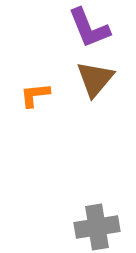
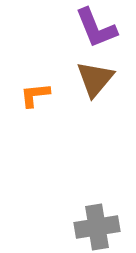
purple L-shape: moved 7 px right
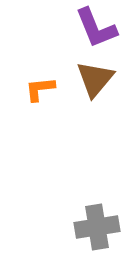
orange L-shape: moved 5 px right, 6 px up
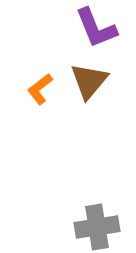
brown triangle: moved 6 px left, 2 px down
orange L-shape: rotated 32 degrees counterclockwise
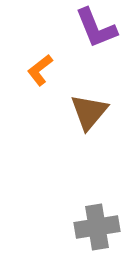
brown triangle: moved 31 px down
orange L-shape: moved 19 px up
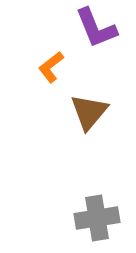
orange L-shape: moved 11 px right, 3 px up
gray cross: moved 9 px up
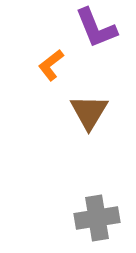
orange L-shape: moved 2 px up
brown triangle: rotated 9 degrees counterclockwise
